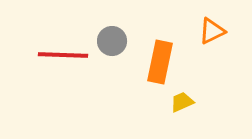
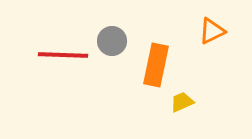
orange rectangle: moved 4 px left, 3 px down
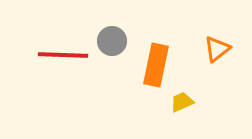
orange triangle: moved 5 px right, 18 px down; rotated 12 degrees counterclockwise
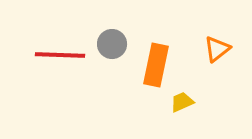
gray circle: moved 3 px down
red line: moved 3 px left
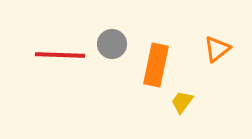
yellow trapezoid: rotated 30 degrees counterclockwise
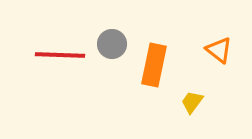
orange triangle: moved 2 px right, 1 px down; rotated 44 degrees counterclockwise
orange rectangle: moved 2 px left
yellow trapezoid: moved 10 px right
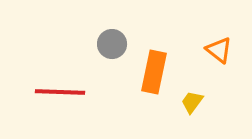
red line: moved 37 px down
orange rectangle: moved 7 px down
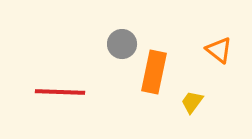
gray circle: moved 10 px right
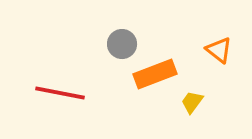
orange rectangle: moved 1 px right, 2 px down; rotated 57 degrees clockwise
red line: moved 1 px down; rotated 9 degrees clockwise
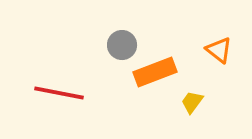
gray circle: moved 1 px down
orange rectangle: moved 2 px up
red line: moved 1 px left
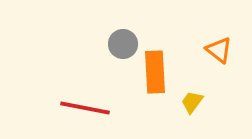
gray circle: moved 1 px right, 1 px up
orange rectangle: rotated 72 degrees counterclockwise
red line: moved 26 px right, 15 px down
